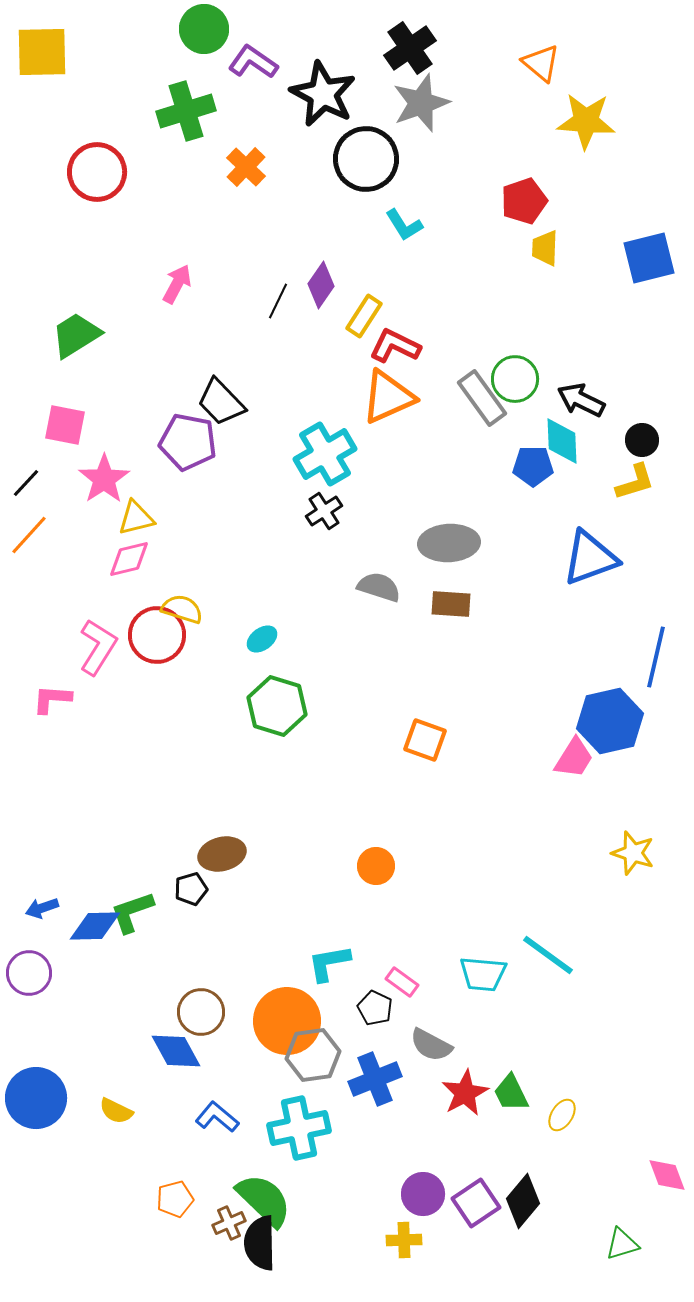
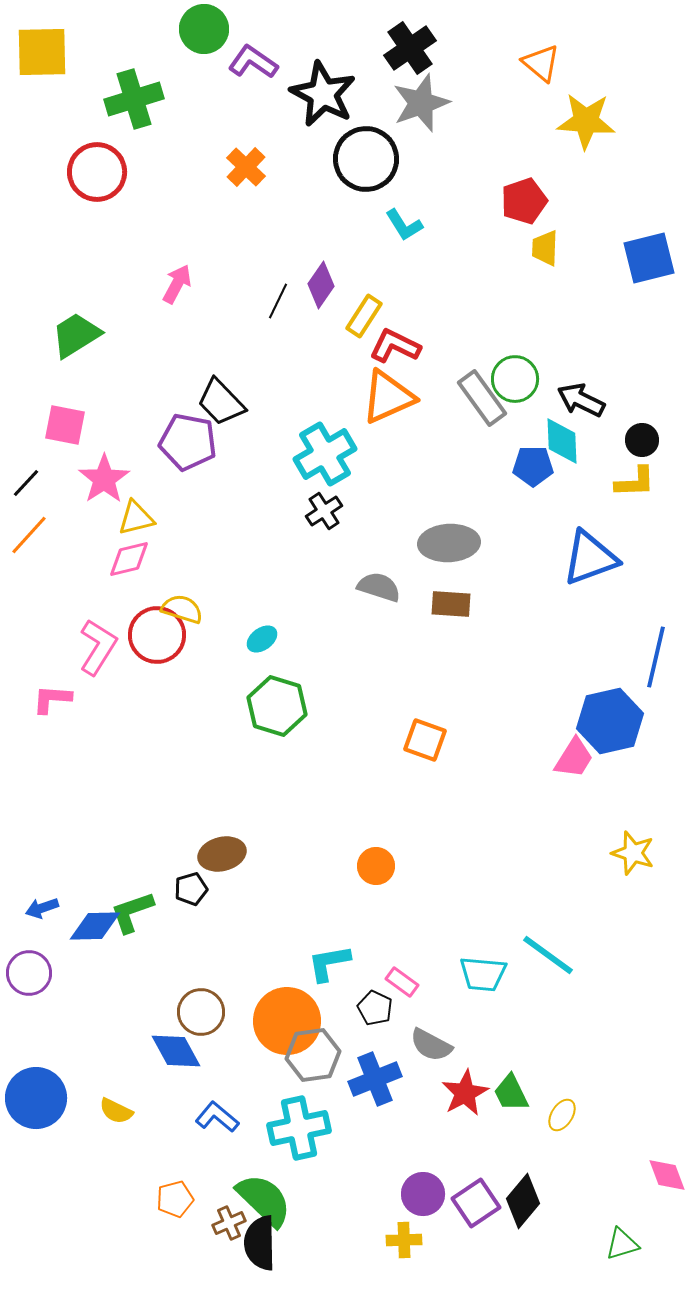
green cross at (186, 111): moved 52 px left, 12 px up
yellow L-shape at (635, 482): rotated 15 degrees clockwise
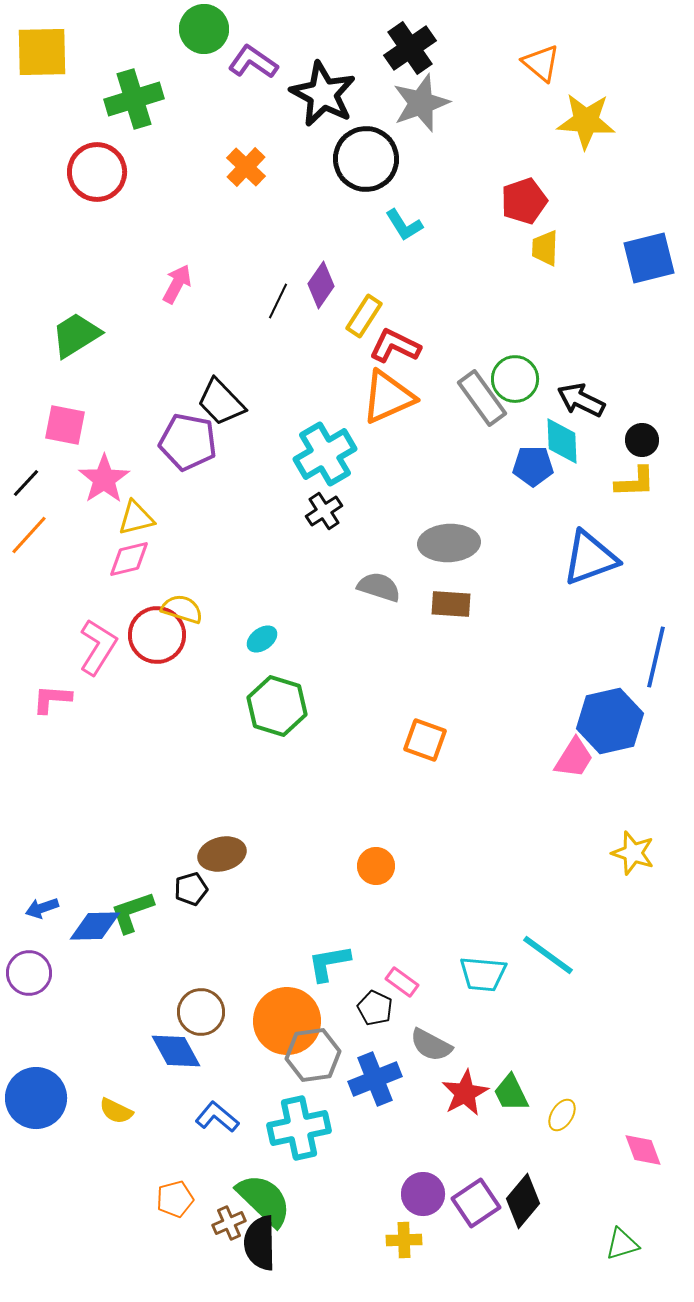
pink diamond at (667, 1175): moved 24 px left, 25 px up
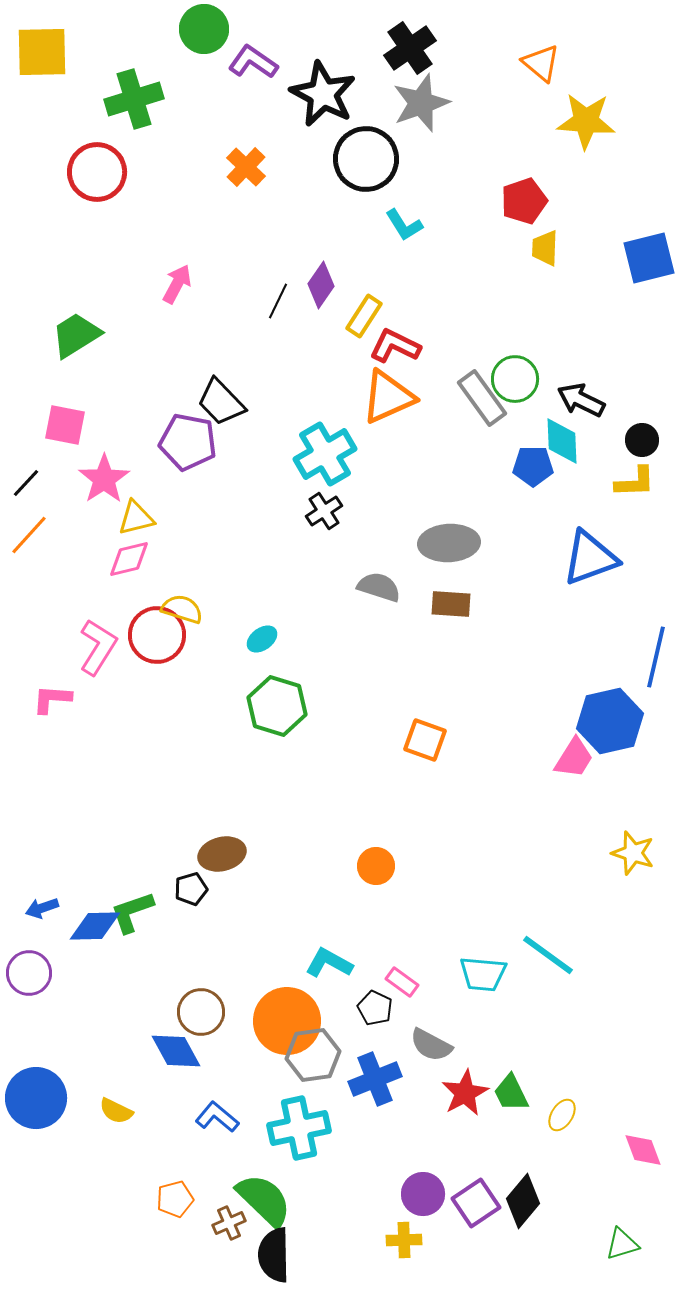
cyan L-shape at (329, 963): rotated 39 degrees clockwise
black semicircle at (260, 1243): moved 14 px right, 12 px down
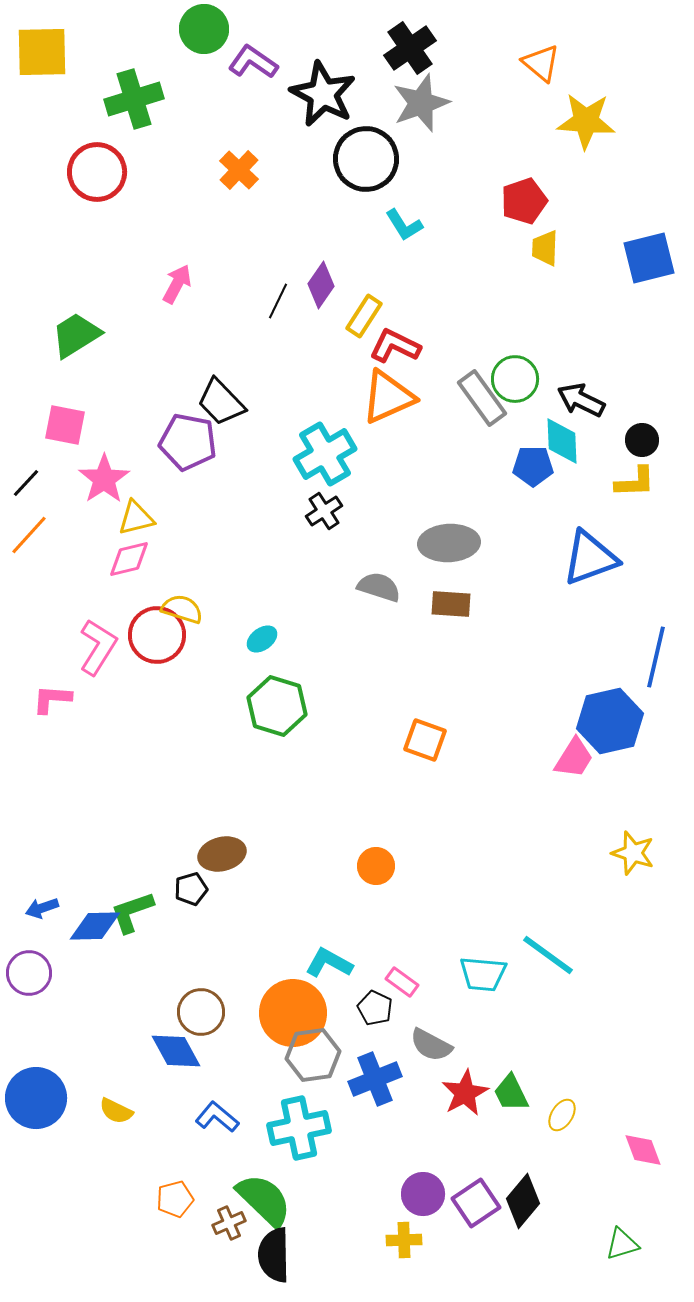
orange cross at (246, 167): moved 7 px left, 3 px down
orange circle at (287, 1021): moved 6 px right, 8 px up
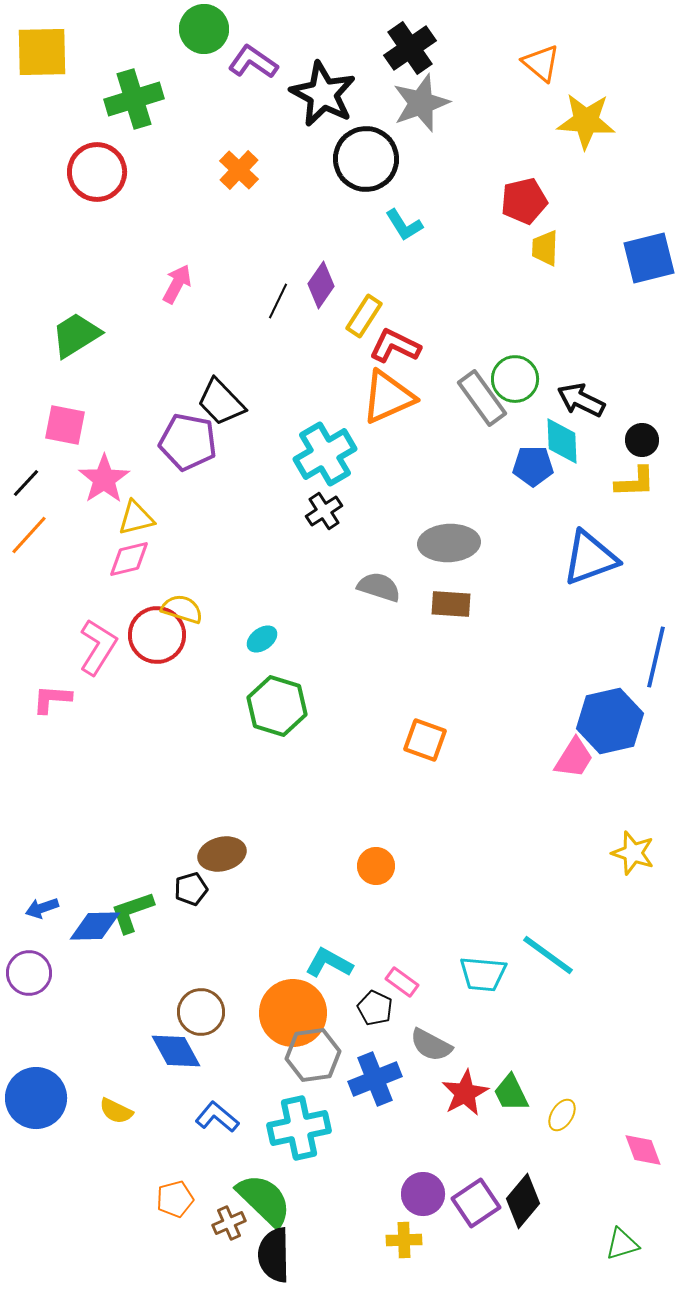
red pentagon at (524, 201): rotated 6 degrees clockwise
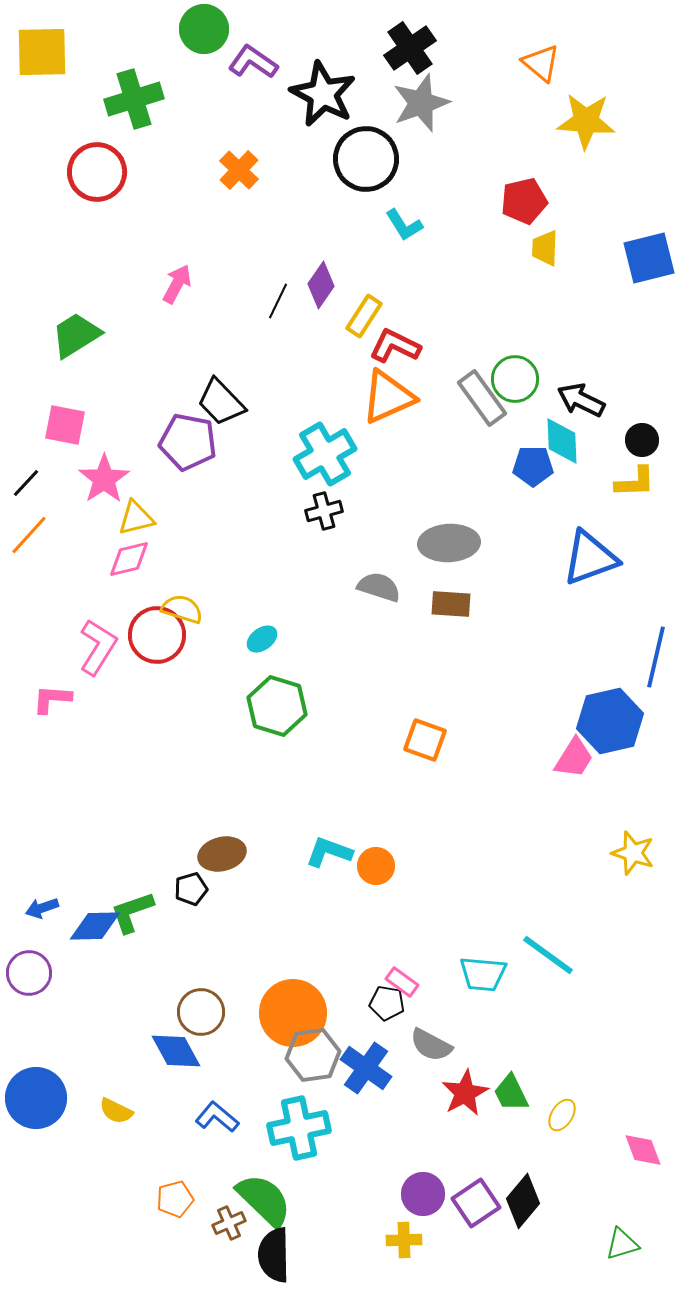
black cross at (324, 511): rotated 18 degrees clockwise
cyan L-shape at (329, 963): moved 111 px up; rotated 9 degrees counterclockwise
black pentagon at (375, 1008): moved 12 px right, 5 px up; rotated 16 degrees counterclockwise
blue cross at (375, 1079): moved 9 px left, 11 px up; rotated 33 degrees counterclockwise
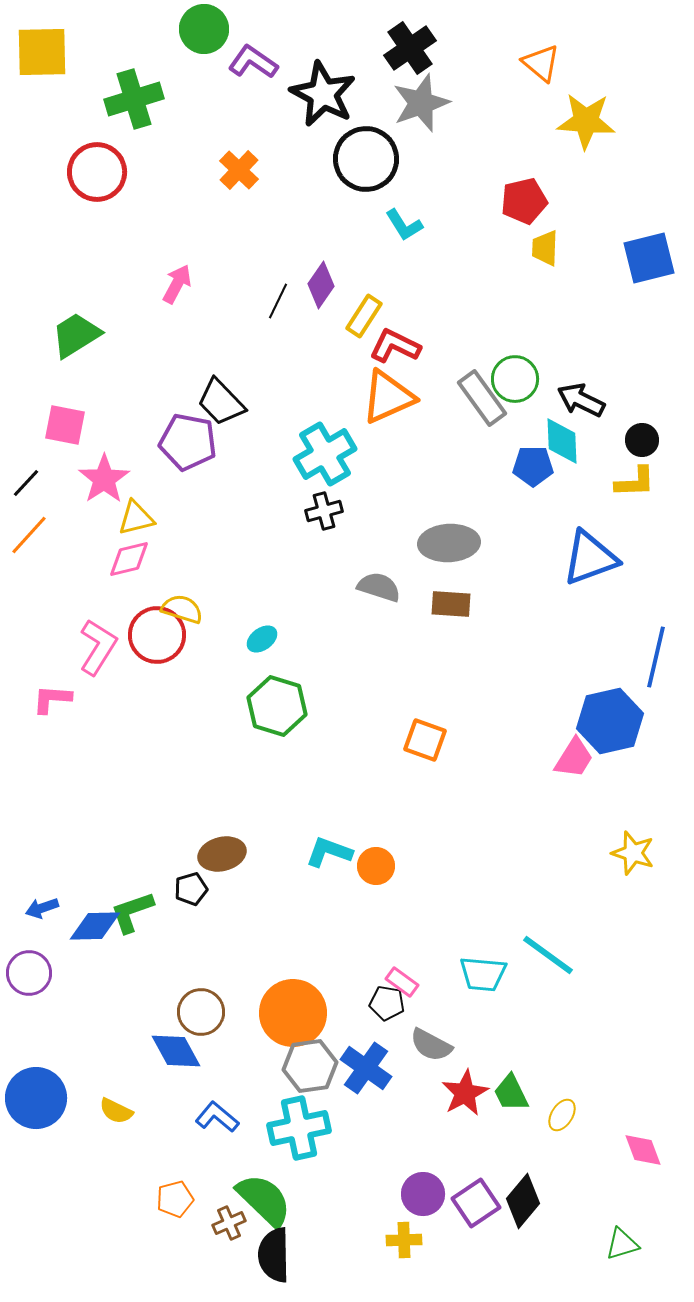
gray hexagon at (313, 1055): moved 3 px left, 11 px down
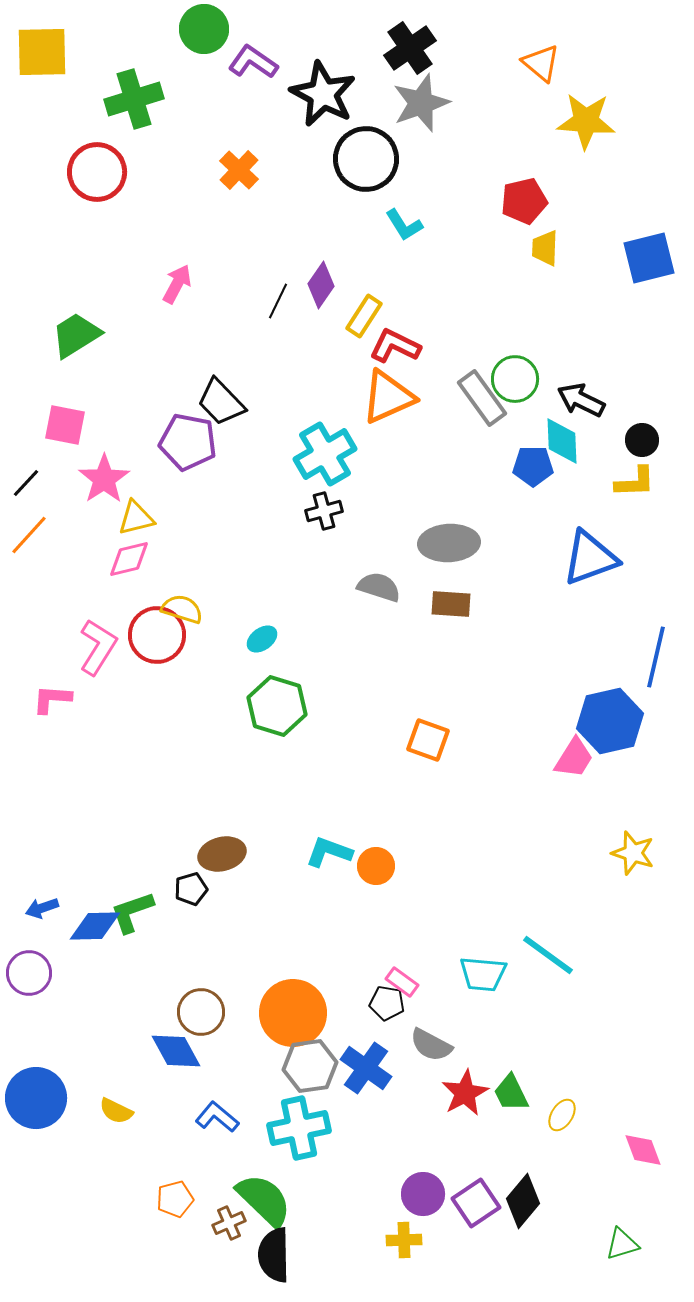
orange square at (425, 740): moved 3 px right
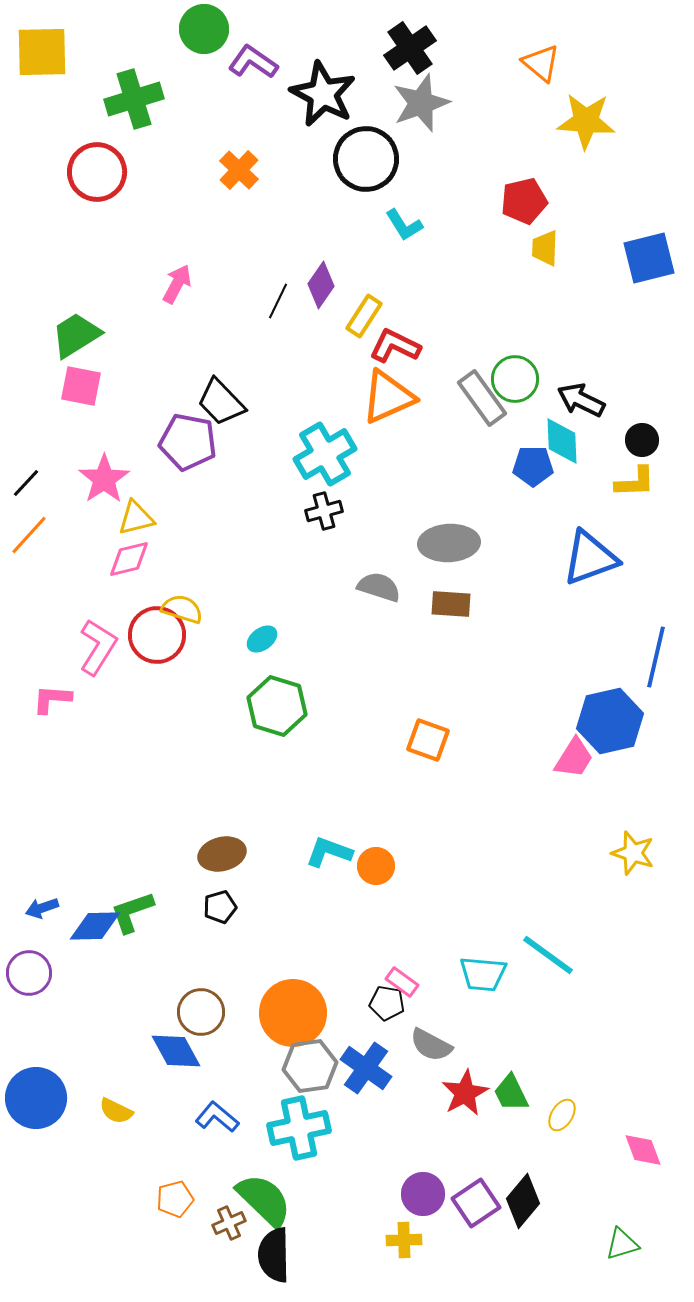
pink square at (65, 425): moved 16 px right, 39 px up
black pentagon at (191, 889): moved 29 px right, 18 px down
